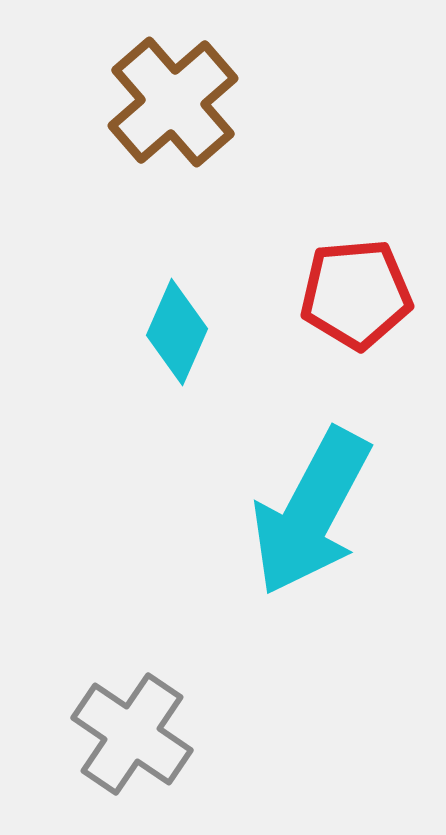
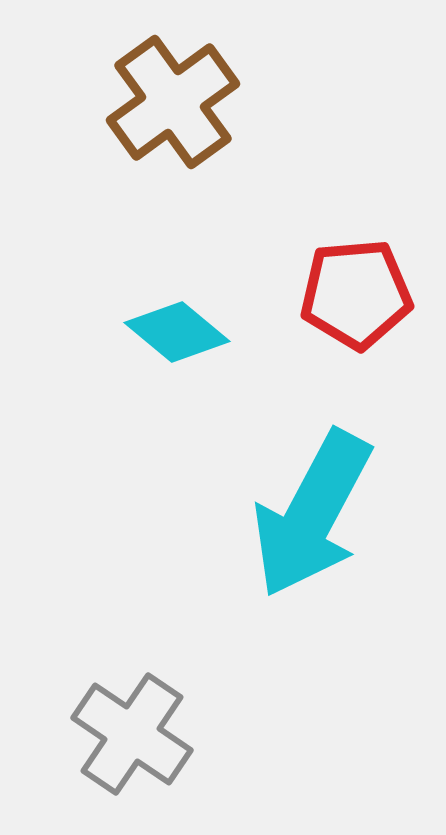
brown cross: rotated 5 degrees clockwise
cyan diamond: rotated 74 degrees counterclockwise
cyan arrow: moved 1 px right, 2 px down
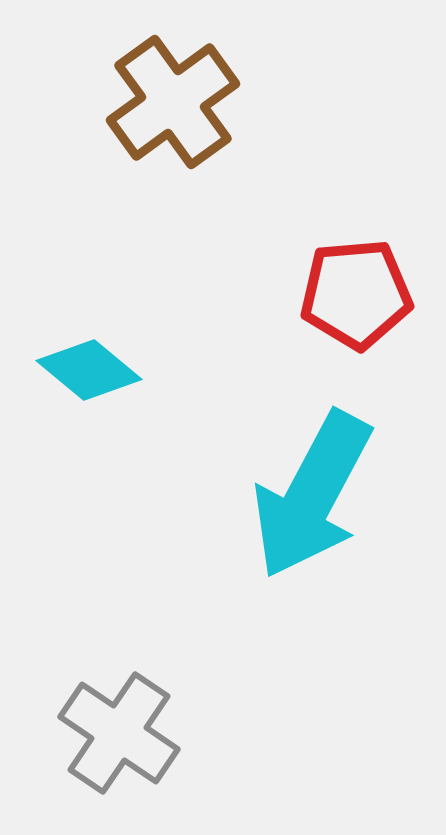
cyan diamond: moved 88 px left, 38 px down
cyan arrow: moved 19 px up
gray cross: moved 13 px left, 1 px up
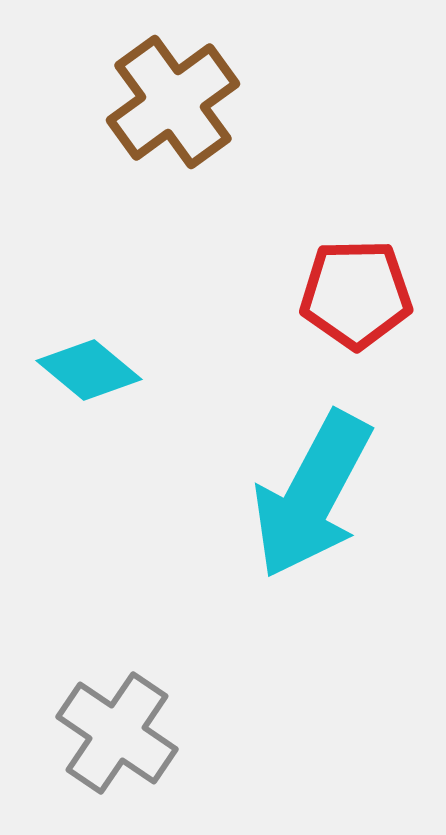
red pentagon: rotated 4 degrees clockwise
gray cross: moved 2 px left
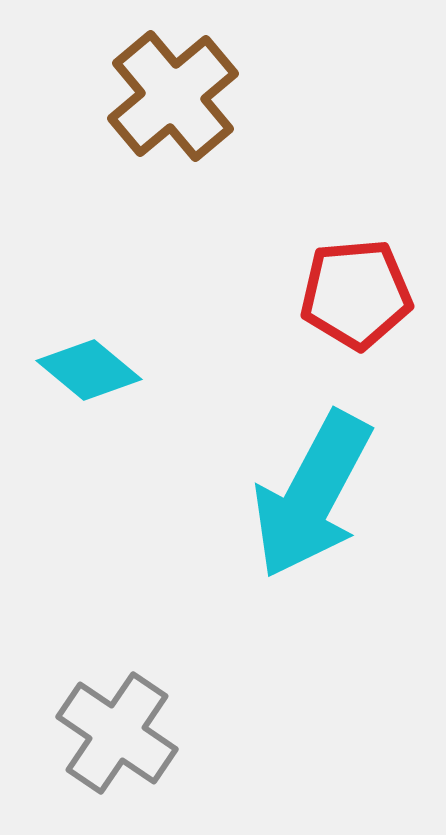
brown cross: moved 6 px up; rotated 4 degrees counterclockwise
red pentagon: rotated 4 degrees counterclockwise
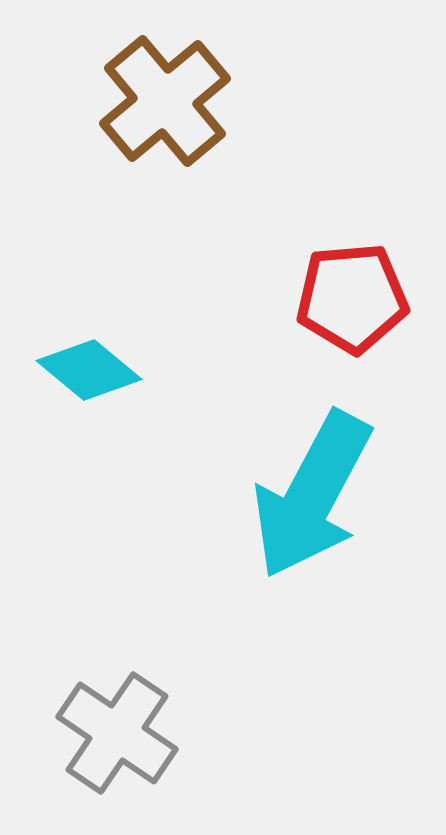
brown cross: moved 8 px left, 5 px down
red pentagon: moved 4 px left, 4 px down
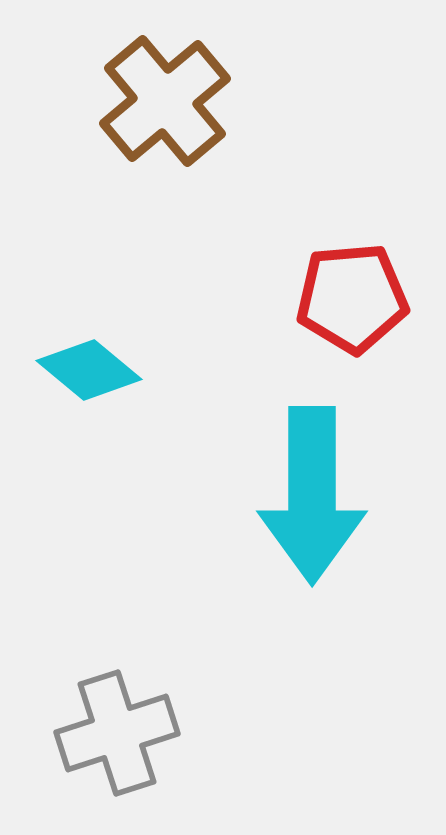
cyan arrow: rotated 28 degrees counterclockwise
gray cross: rotated 38 degrees clockwise
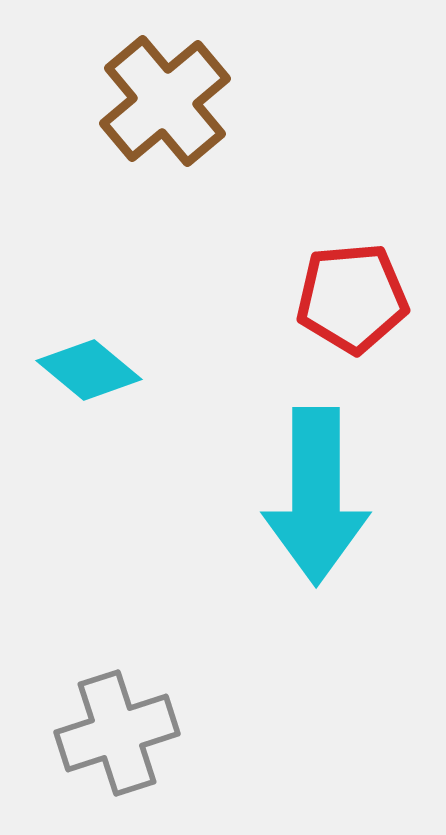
cyan arrow: moved 4 px right, 1 px down
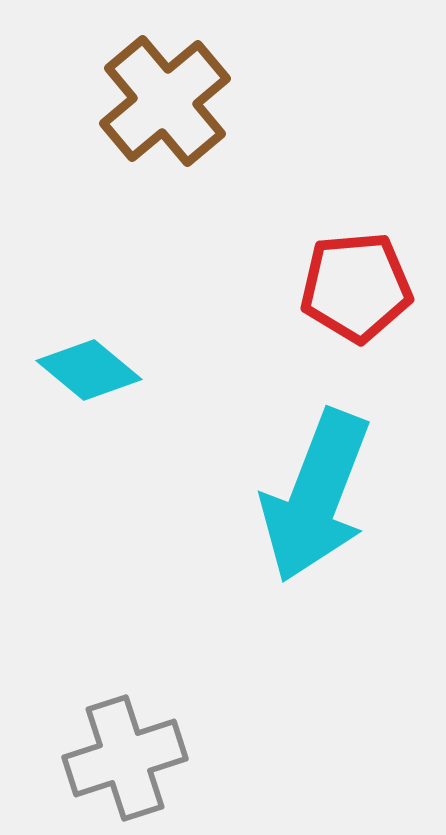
red pentagon: moved 4 px right, 11 px up
cyan arrow: rotated 21 degrees clockwise
gray cross: moved 8 px right, 25 px down
